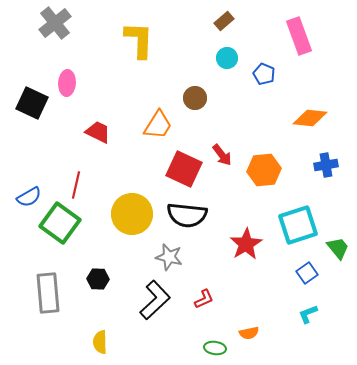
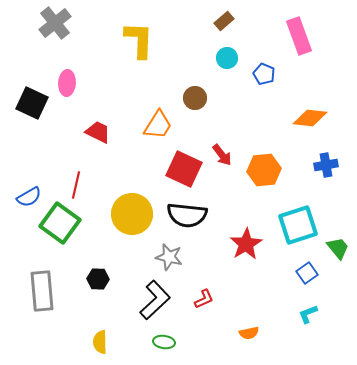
gray rectangle: moved 6 px left, 2 px up
green ellipse: moved 51 px left, 6 px up
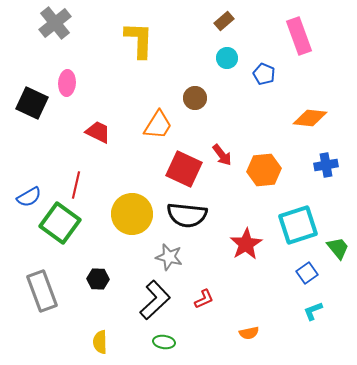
gray rectangle: rotated 15 degrees counterclockwise
cyan L-shape: moved 5 px right, 3 px up
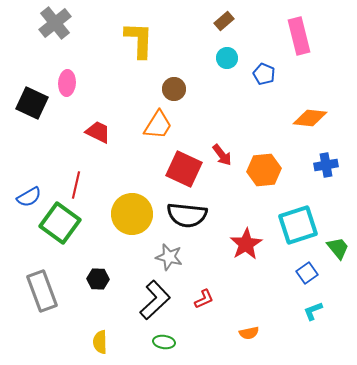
pink rectangle: rotated 6 degrees clockwise
brown circle: moved 21 px left, 9 px up
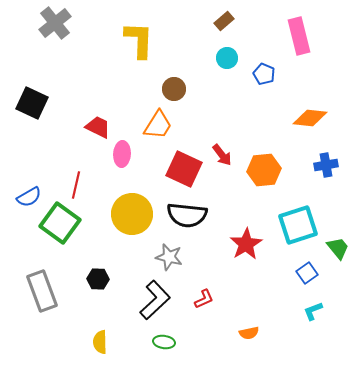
pink ellipse: moved 55 px right, 71 px down
red trapezoid: moved 5 px up
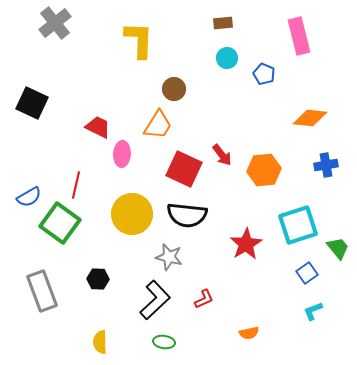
brown rectangle: moved 1 px left, 2 px down; rotated 36 degrees clockwise
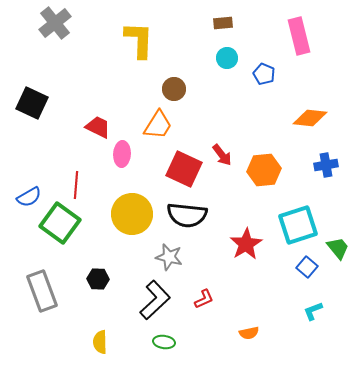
red line: rotated 8 degrees counterclockwise
blue square: moved 6 px up; rotated 15 degrees counterclockwise
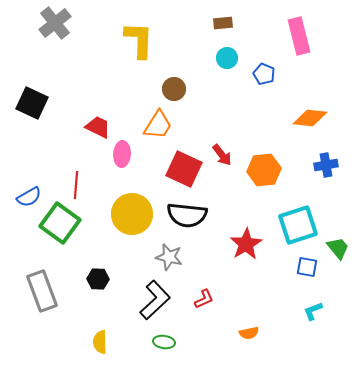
blue square: rotated 30 degrees counterclockwise
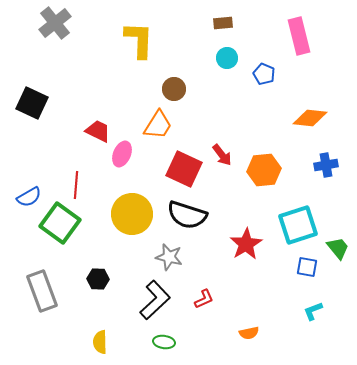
red trapezoid: moved 4 px down
pink ellipse: rotated 20 degrees clockwise
black semicircle: rotated 12 degrees clockwise
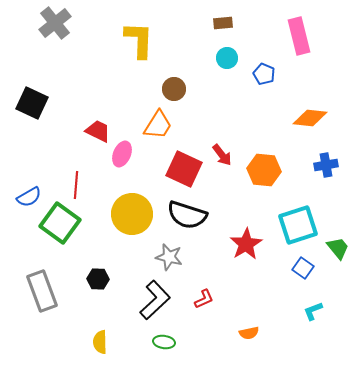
orange hexagon: rotated 12 degrees clockwise
blue square: moved 4 px left, 1 px down; rotated 25 degrees clockwise
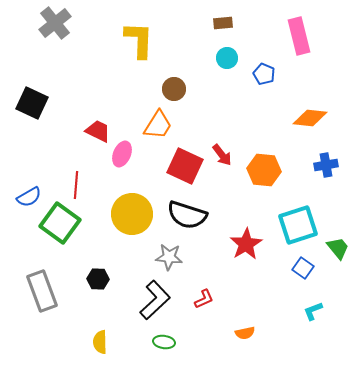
red square: moved 1 px right, 3 px up
gray star: rotated 8 degrees counterclockwise
orange semicircle: moved 4 px left
